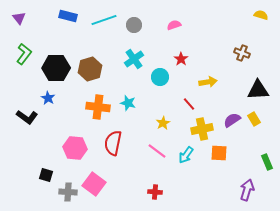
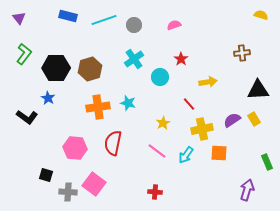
brown cross: rotated 28 degrees counterclockwise
orange cross: rotated 15 degrees counterclockwise
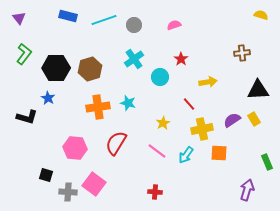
black L-shape: rotated 20 degrees counterclockwise
red semicircle: moved 3 px right; rotated 20 degrees clockwise
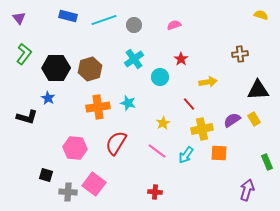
brown cross: moved 2 px left, 1 px down
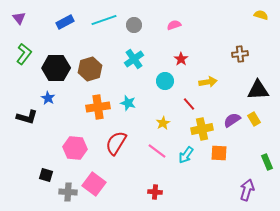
blue rectangle: moved 3 px left, 6 px down; rotated 42 degrees counterclockwise
cyan circle: moved 5 px right, 4 px down
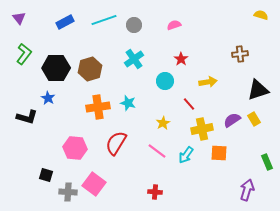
black triangle: rotated 15 degrees counterclockwise
